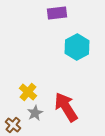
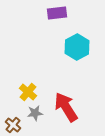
gray star: rotated 21 degrees clockwise
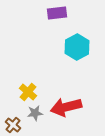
red arrow: rotated 72 degrees counterclockwise
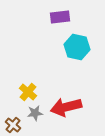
purple rectangle: moved 3 px right, 4 px down
cyan hexagon: rotated 20 degrees counterclockwise
